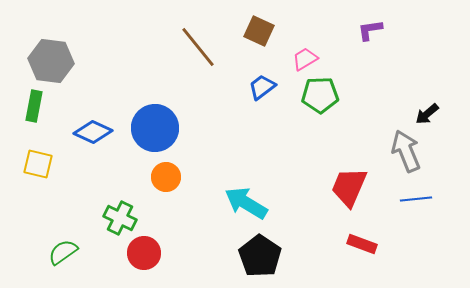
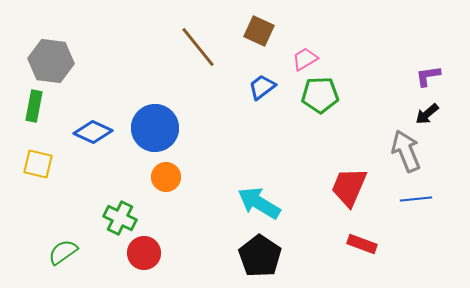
purple L-shape: moved 58 px right, 46 px down
cyan arrow: moved 13 px right
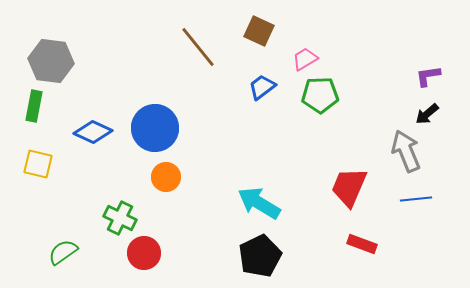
black pentagon: rotated 12 degrees clockwise
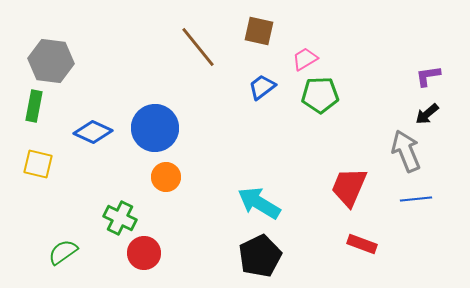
brown square: rotated 12 degrees counterclockwise
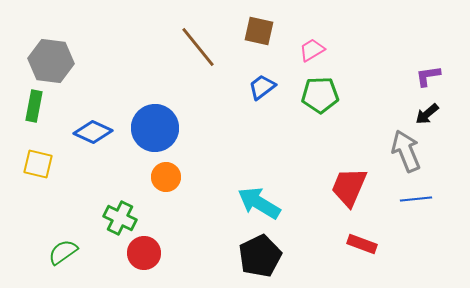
pink trapezoid: moved 7 px right, 9 px up
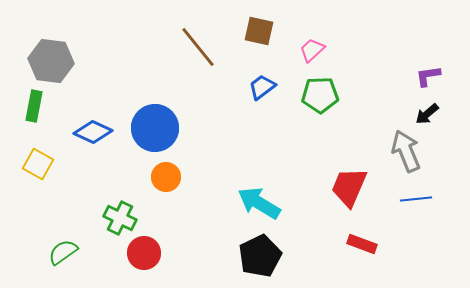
pink trapezoid: rotated 12 degrees counterclockwise
yellow square: rotated 16 degrees clockwise
